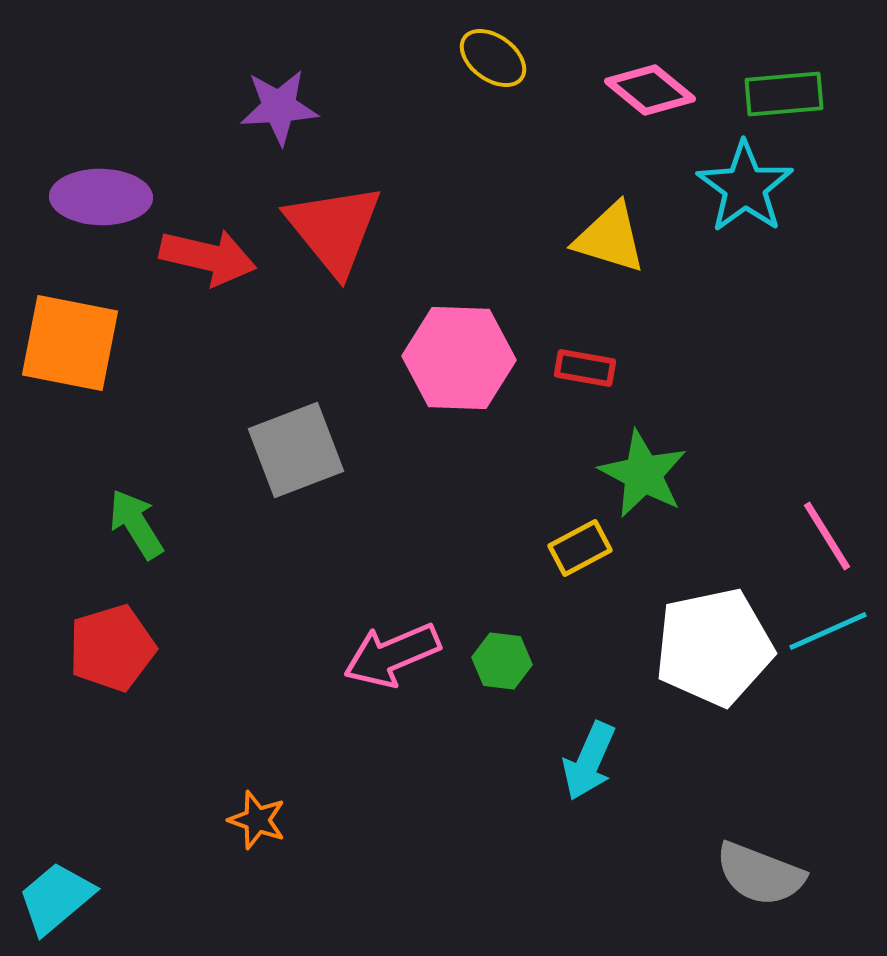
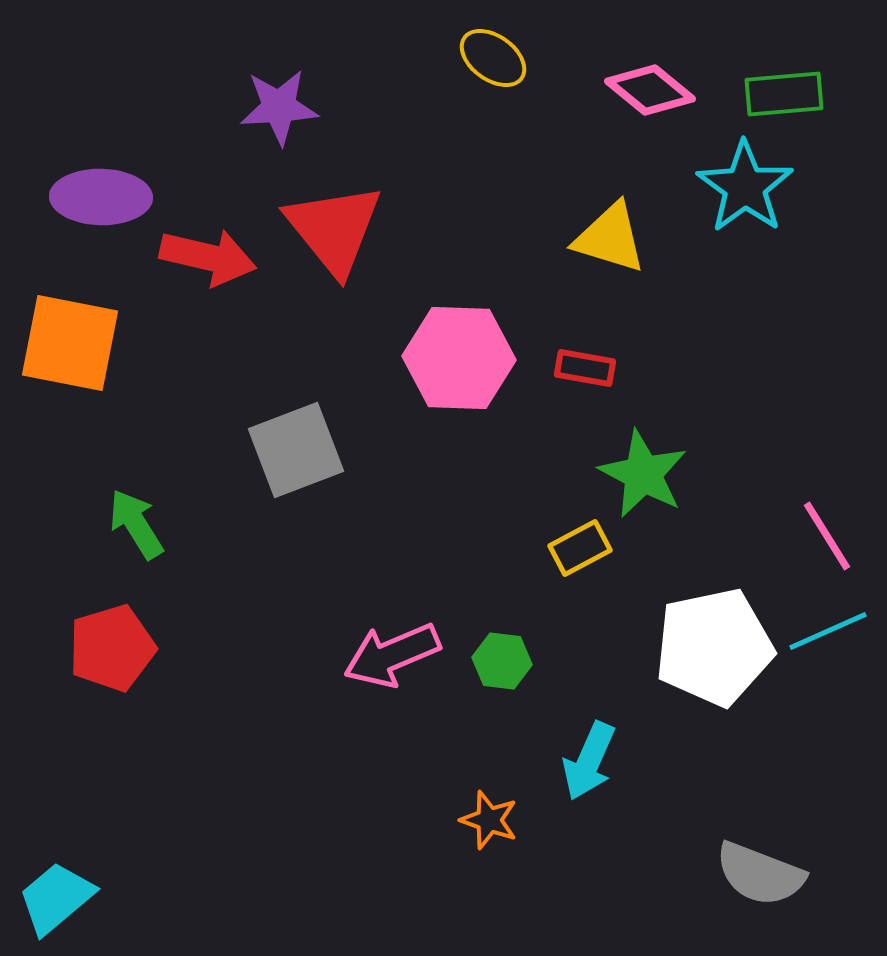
orange star: moved 232 px right
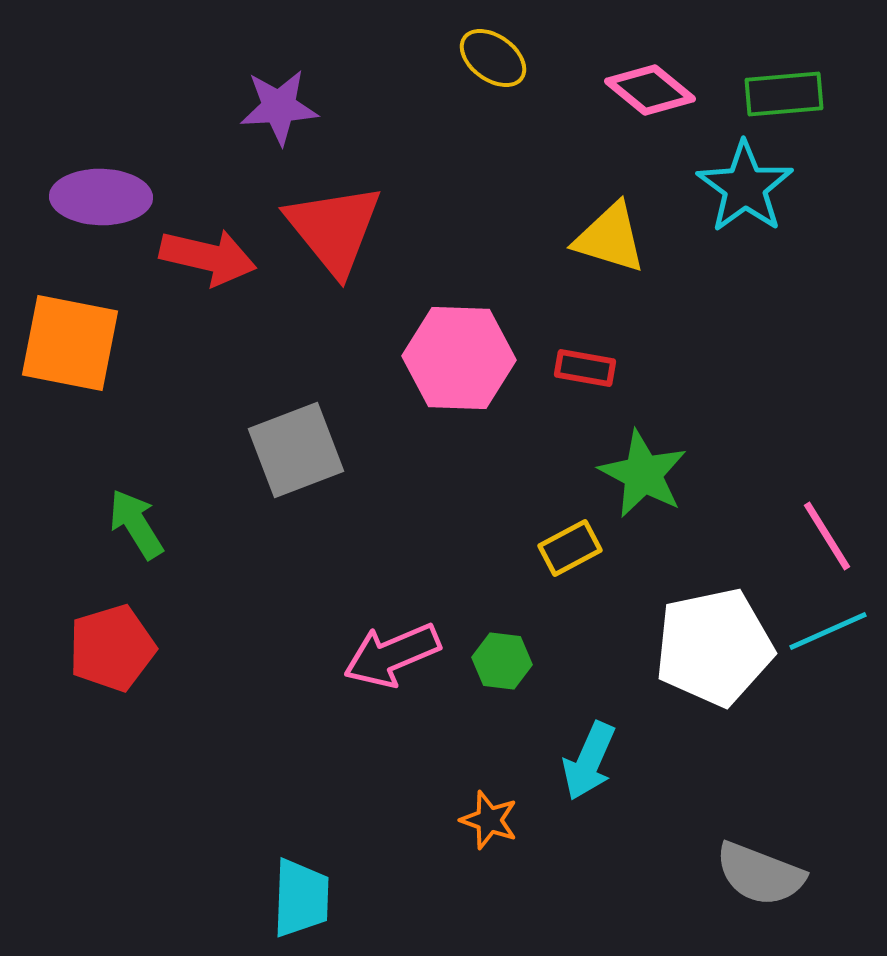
yellow rectangle: moved 10 px left
cyan trapezoid: moved 245 px right; rotated 132 degrees clockwise
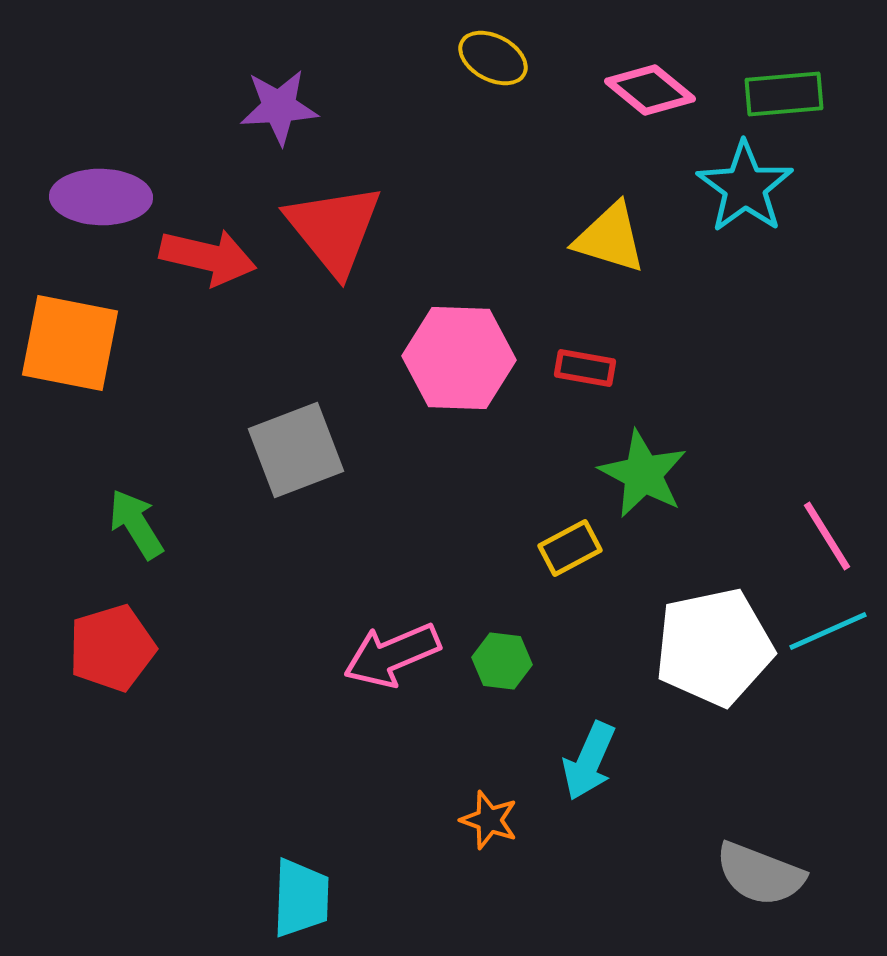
yellow ellipse: rotated 8 degrees counterclockwise
